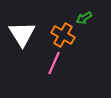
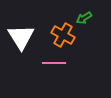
white triangle: moved 1 px left, 3 px down
pink line: rotated 65 degrees clockwise
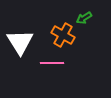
white triangle: moved 1 px left, 5 px down
pink line: moved 2 px left
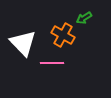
white triangle: moved 3 px right, 1 px down; rotated 12 degrees counterclockwise
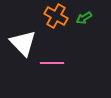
orange cross: moved 7 px left, 19 px up
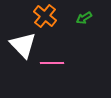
orange cross: moved 11 px left; rotated 10 degrees clockwise
white triangle: moved 2 px down
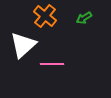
white triangle: rotated 32 degrees clockwise
pink line: moved 1 px down
